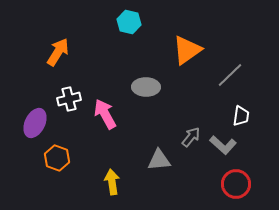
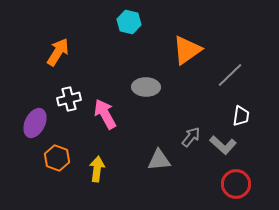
yellow arrow: moved 15 px left, 13 px up; rotated 15 degrees clockwise
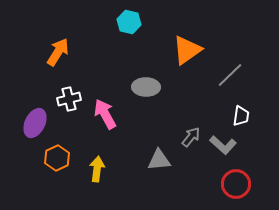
orange hexagon: rotated 15 degrees clockwise
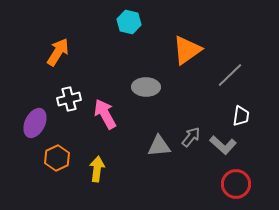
gray triangle: moved 14 px up
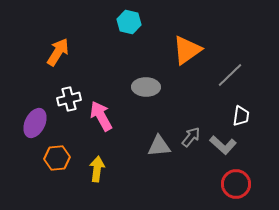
pink arrow: moved 4 px left, 2 px down
orange hexagon: rotated 20 degrees clockwise
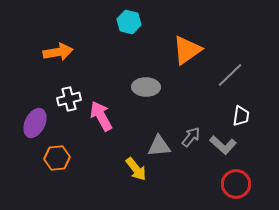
orange arrow: rotated 48 degrees clockwise
yellow arrow: moved 39 px right; rotated 135 degrees clockwise
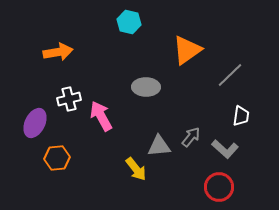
gray L-shape: moved 2 px right, 4 px down
red circle: moved 17 px left, 3 px down
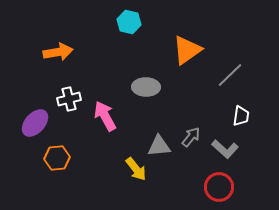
pink arrow: moved 4 px right
purple ellipse: rotated 16 degrees clockwise
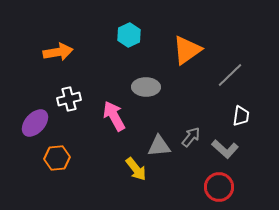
cyan hexagon: moved 13 px down; rotated 20 degrees clockwise
pink arrow: moved 9 px right
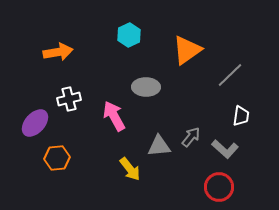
yellow arrow: moved 6 px left
